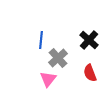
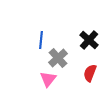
red semicircle: rotated 42 degrees clockwise
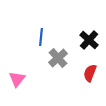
blue line: moved 3 px up
pink triangle: moved 31 px left
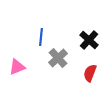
pink triangle: moved 12 px up; rotated 30 degrees clockwise
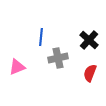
gray cross: rotated 30 degrees clockwise
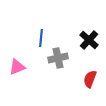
blue line: moved 1 px down
red semicircle: moved 6 px down
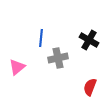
black cross: rotated 12 degrees counterclockwise
pink triangle: rotated 18 degrees counterclockwise
red semicircle: moved 8 px down
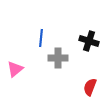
black cross: moved 1 px down; rotated 12 degrees counterclockwise
gray cross: rotated 12 degrees clockwise
pink triangle: moved 2 px left, 2 px down
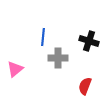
blue line: moved 2 px right, 1 px up
red semicircle: moved 5 px left, 1 px up
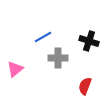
blue line: rotated 54 degrees clockwise
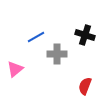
blue line: moved 7 px left
black cross: moved 4 px left, 6 px up
gray cross: moved 1 px left, 4 px up
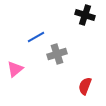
black cross: moved 20 px up
gray cross: rotated 18 degrees counterclockwise
